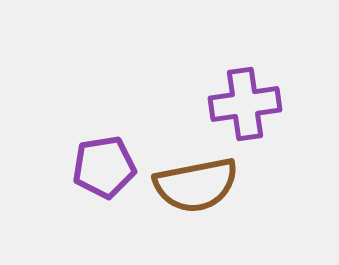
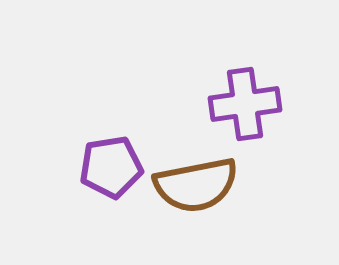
purple pentagon: moved 7 px right
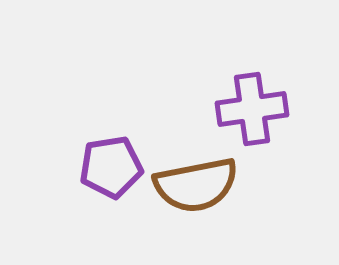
purple cross: moved 7 px right, 5 px down
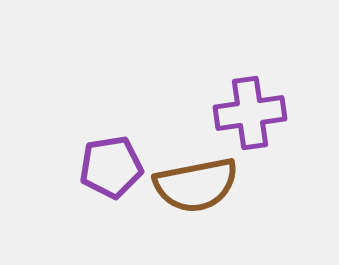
purple cross: moved 2 px left, 4 px down
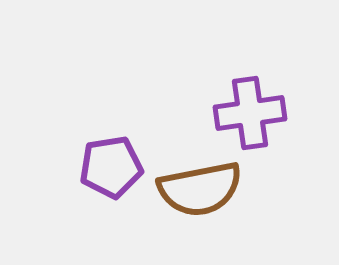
brown semicircle: moved 4 px right, 4 px down
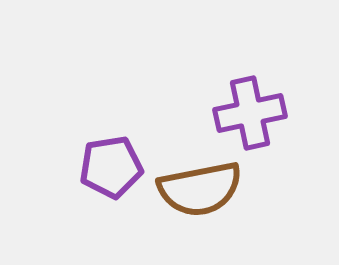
purple cross: rotated 4 degrees counterclockwise
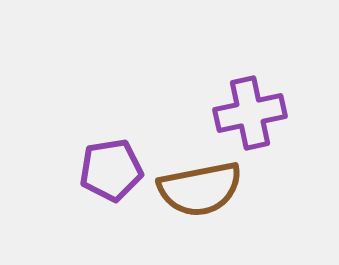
purple pentagon: moved 3 px down
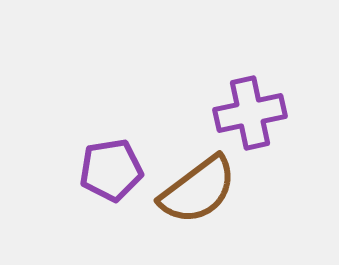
brown semicircle: moved 2 px left, 1 px down; rotated 26 degrees counterclockwise
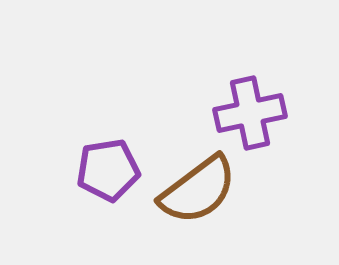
purple pentagon: moved 3 px left
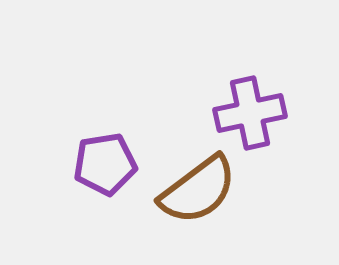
purple pentagon: moved 3 px left, 6 px up
